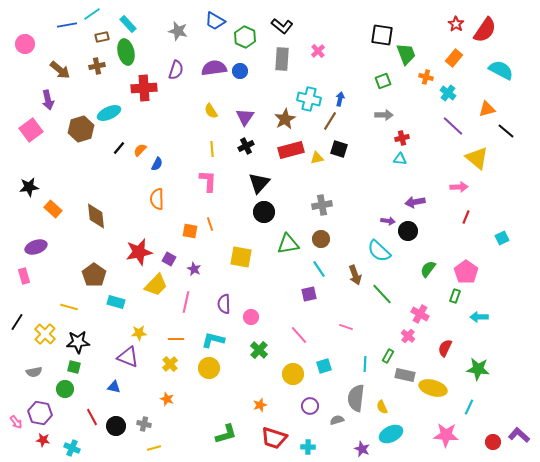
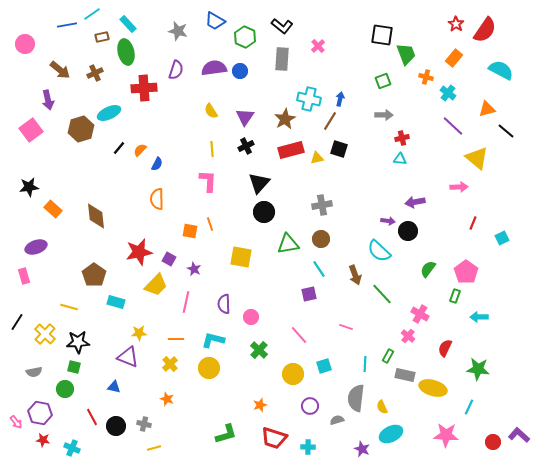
pink cross at (318, 51): moved 5 px up
brown cross at (97, 66): moved 2 px left, 7 px down; rotated 14 degrees counterclockwise
red line at (466, 217): moved 7 px right, 6 px down
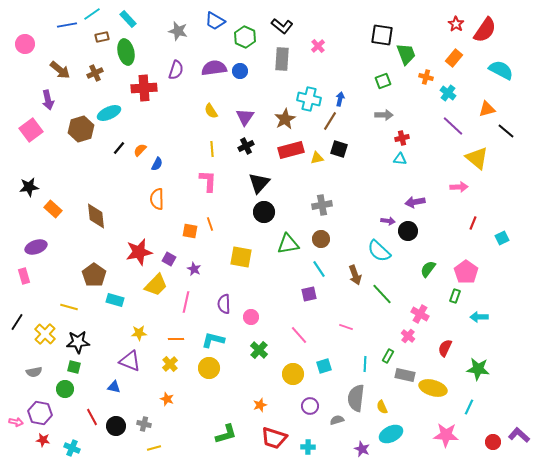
cyan rectangle at (128, 24): moved 5 px up
cyan rectangle at (116, 302): moved 1 px left, 2 px up
purple triangle at (128, 357): moved 2 px right, 4 px down
pink arrow at (16, 422): rotated 40 degrees counterclockwise
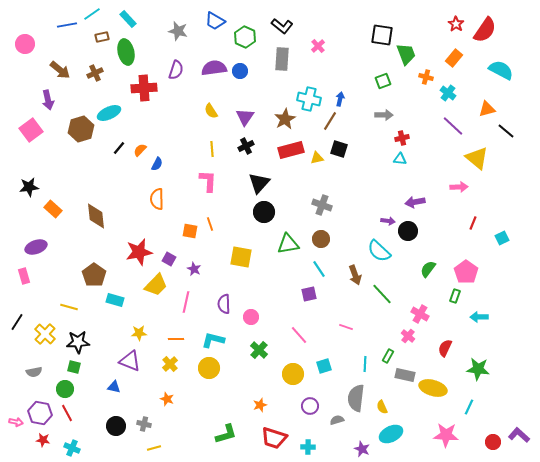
gray cross at (322, 205): rotated 30 degrees clockwise
red line at (92, 417): moved 25 px left, 4 px up
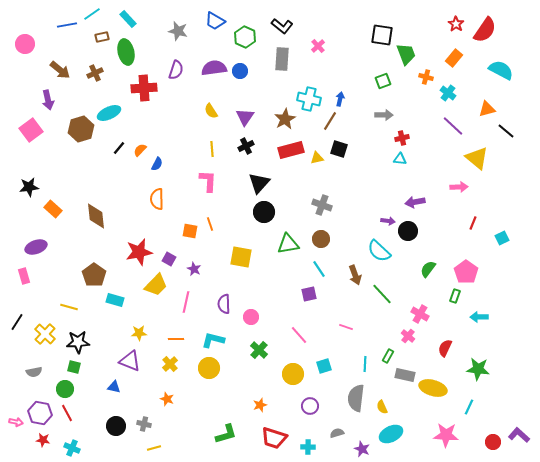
gray semicircle at (337, 420): moved 13 px down
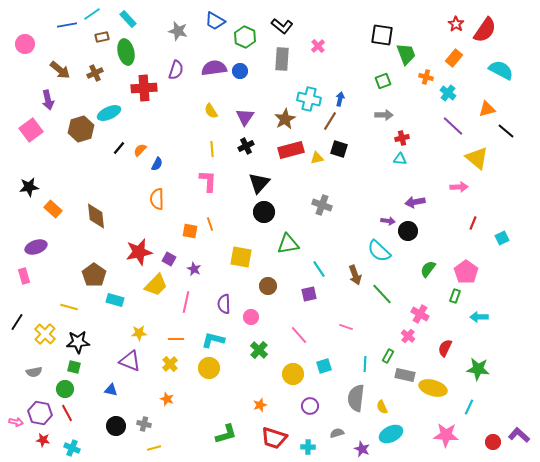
brown circle at (321, 239): moved 53 px left, 47 px down
blue triangle at (114, 387): moved 3 px left, 3 px down
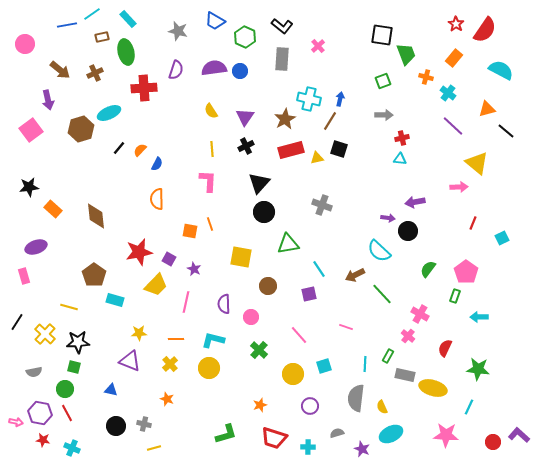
yellow triangle at (477, 158): moved 5 px down
purple arrow at (388, 221): moved 3 px up
brown arrow at (355, 275): rotated 84 degrees clockwise
